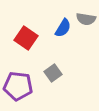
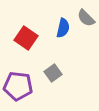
gray semicircle: moved 1 px up; rotated 36 degrees clockwise
blue semicircle: rotated 18 degrees counterclockwise
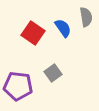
gray semicircle: moved 1 px up; rotated 144 degrees counterclockwise
blue semicircle: rotated 48 degrees counterclockwise
red square: moved 7 px right, 5 px up
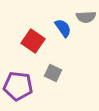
gray semicircle: rotated 96 degrees clockwise
red square: moved 8 px down
gray square: rotated 30 degrees counterclockwise
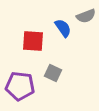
gray semicircle: moved 1 px up; rotated 18 degrees counterclockwise
red square: rotated 30 degrees counterclockwise
purple pentagon: moved 2 px right
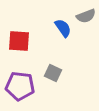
red square: moved 14 px left
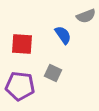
blue semicircle: moved 7 px down
red square: moved 3 px right, 3 px down
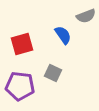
red square: rotated 20 degrees counterclockwise
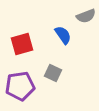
purple pentagon: rotated 16 degrees counterclockwise
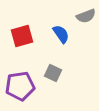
blue semicircle: moved 2 px left, 1 px up
red square: moved 8 px up
